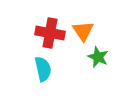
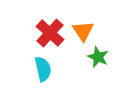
red cross: rotated 32 degrees clockwise
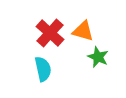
orange triangle: rotated 40 degrees counterclockwise
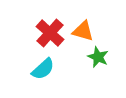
cyan semicircle: rotated 60 degrees clockwise
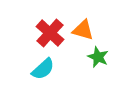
orange triangle: moved 1 px up
